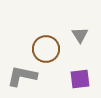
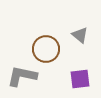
gray triangle: rotated 18 degrees counterclockwise
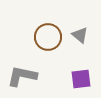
brown circle: moved 2 px right, 12 px up
purple square: moved 1 px right
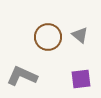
gray L-shape: rotated 12 degrees clockwise
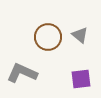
gray L-shape: moved 3 px up
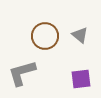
brown circle: moved 3 px left, 1 px up
gray L-shape: rotated 40 degrees counterclockwise
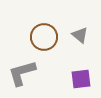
brown circle: moved 1 px left, 1 px down
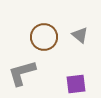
purple square: moved 5 px left, 5 px down
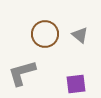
brown circle: moved 1 px right, 3 px up
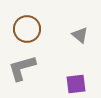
brown circle: moved 18 px left, 5 px up
gray L-shape: moved 5 px up
